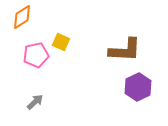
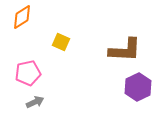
pink pentagon: moved 8 px left, 18 px down
gray arrow: rotated 18 degrees clockwise
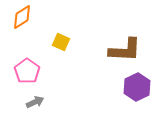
pink pentagon: moved 1 px left, 2 px up; rotated 25 degrees counterclockwise
purple hexagon: moved 1 px left
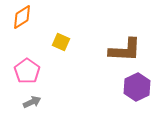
gray arrow: moved 3 px left
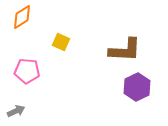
pink pentagon: rotated 30 degrees counterclockwise
gray arrow: moved 16 px left, 9 px down
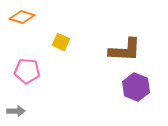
orange diamond: rotated 50 degrees clockwise
purple hexagon: moved 1 px left; rotated 12 degrees counterclockwise
gray arrow: rotated 24 degrees clockwise
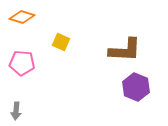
pink pentagon: moved 5 px left, 8 px up
gray arrow: rotated 96 degrees clockwise
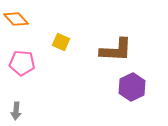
orange diamond: moved 6 px left, 2 px down; rotated 30 degrees clockwise
brown L-shape: moved 9 px left
purple hexagon: moved 4 px left; rotated 12 degrees clockwise
